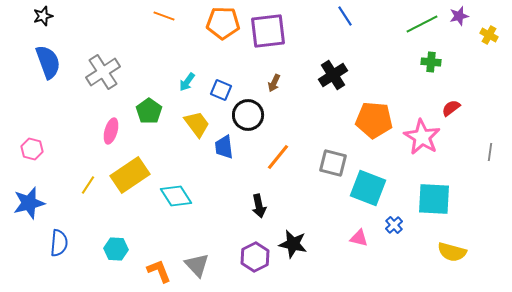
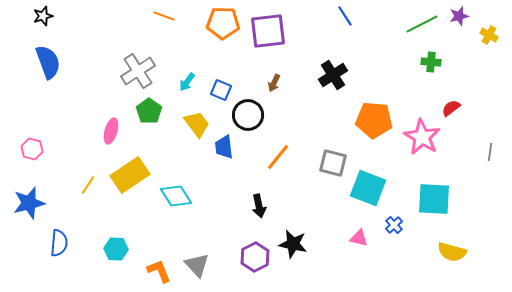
gray cross at (103, 72): moved 35 px right, 1 px up
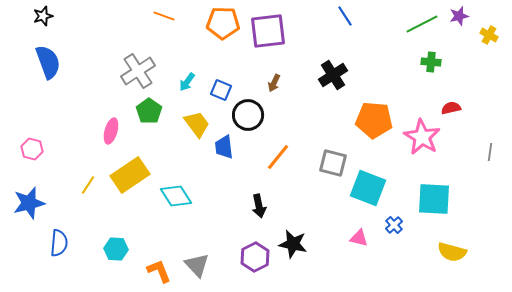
red semicircle at (451, 108): rotated 24 degrees clockwise
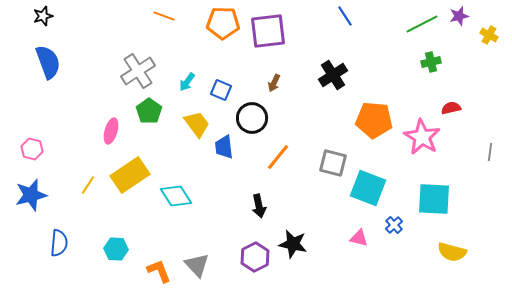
green cross at (431, 62): rotated 18 degrees counterclockwise
black circle at (248, 115): moved 4 px right, 3 px down
blue star at (29, 203): moved 2 px right, 8 px up
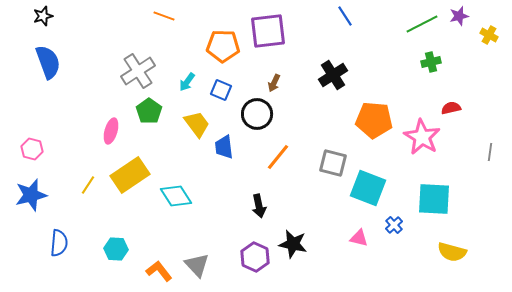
orange pentagon at (223, 23): moved 23 px down
black circle at (252, 118): moved 5 px right, 4 px up
purple hexagon at (255, 257): rotated 8 degrees counterclockwise
orange L-shape at (159, 271): rotated 16 degrees counterclockwise
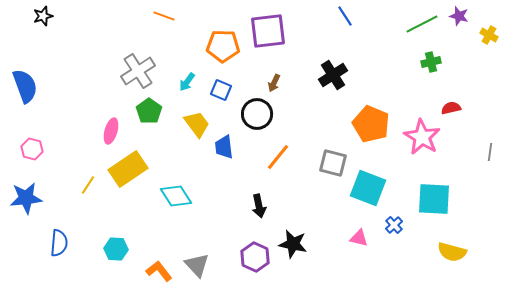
purple star at (459, 16): rotated 30 degrees clockwise
blue semicircle at (48, 62): moved 23 px left, 24 px down
orange pentagon at (374, 120): moved 3 px left, 4 px down; rotated 18 degrees clockwise
yellow rectangle at (130, 175): moved 2 px left, 6 px up
blue star at (31, 195): moved 5 px left, 3 px down; rotated 8 degrees clockwise
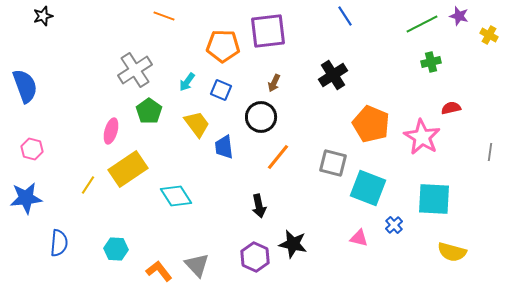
gray cross at (138, 71): moved 3 px left, 1 px up
black circle at (257, 114): moved 4 px right, 3 px down
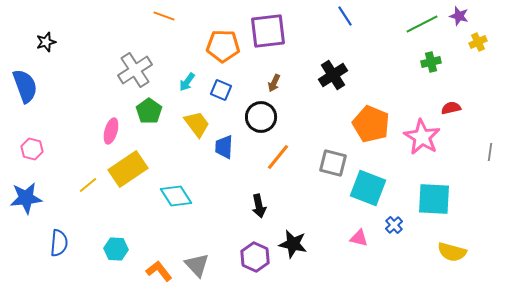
black star at (43, 16): moved 3 px right, 26 px down
yellow cross at (489, 35): moved 11 px left, 7 px down; rotated 36 degrees clockwise
blue trapezoid at (224, 147): rotated 10 degrees clockwise
yellow line at (88, 185): rotated 18 degrees clockwise
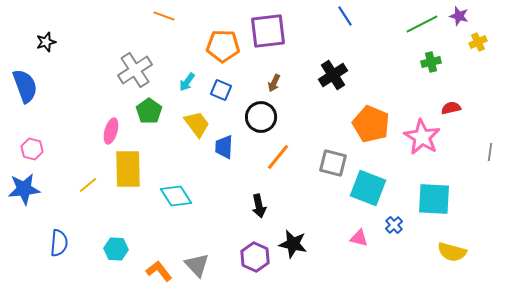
yellow rectangle at (128, 169): rotated 57 degrees counterclockwise
blue star at (26, 198): moved 2 px left, 9 px up
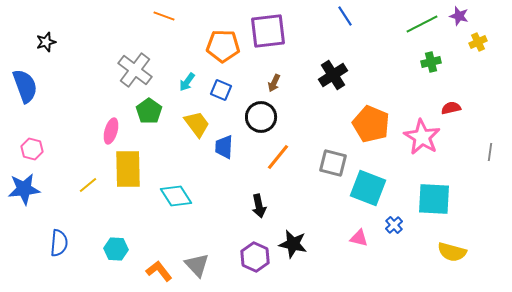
gray cross at (135, 70): rotated 20 degrees counterclockwise
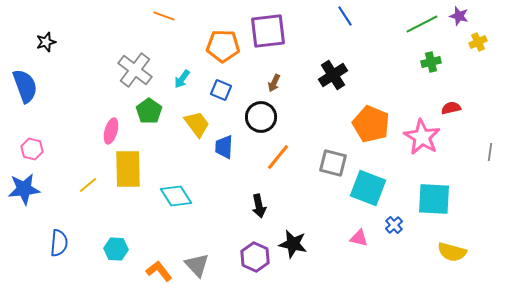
cyan arrow at (187, 82): moved 5 px left, 3 px up
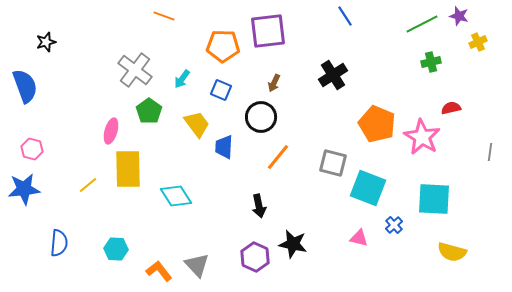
orange pentagon at (371, 124): moved 6 px right
